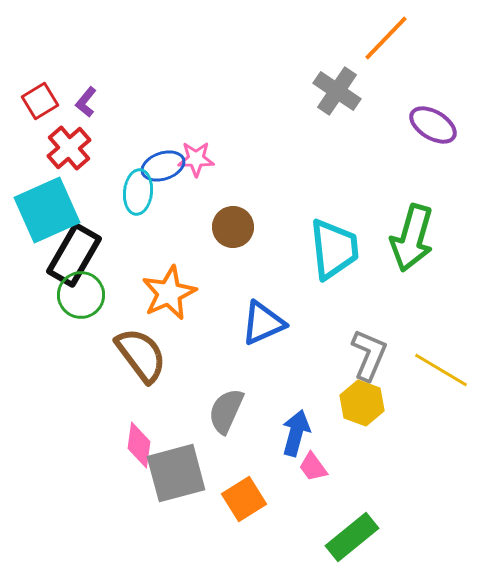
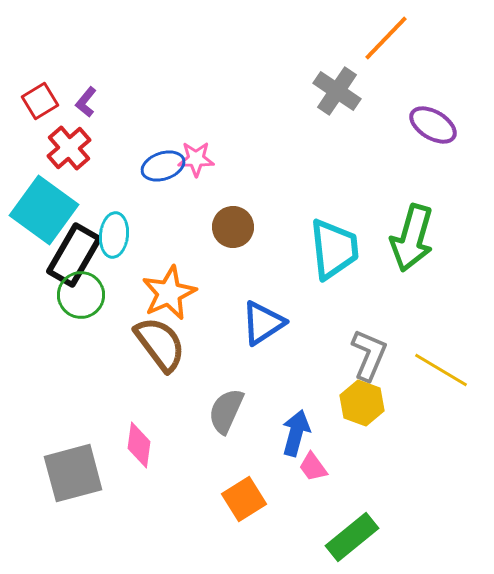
cyan ellipse: moved 24 px left, 43 px down
cyan square: moved 3 px left; rotated 30 degrees counterclockwise
blue triangle: rotated 9 degrees counterclockwise
brown semicircle: moved 19 px right, 11 px up
gray square: moved 103 px left
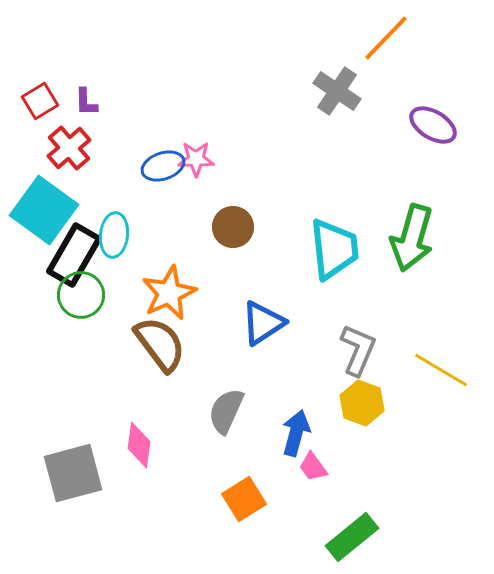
purple L-shape: rotated 40 degrees counterclockwise
gray L-shape: moved 11 px left, 5 px up
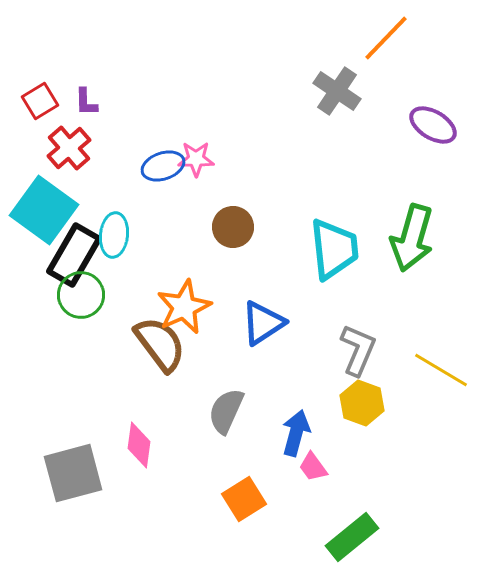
orange star: moved 15 px right, 14 px down
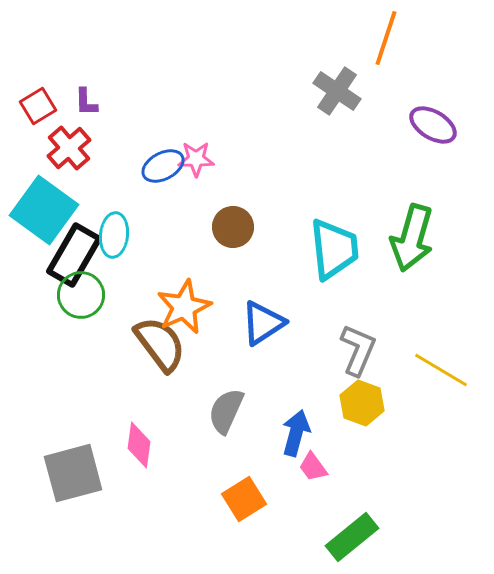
orange line: rotated 26 degrees counterclockwise
red square: moved 2 px left, 5 px down
blue ellipse: rotated 9 degrees counterclockwise
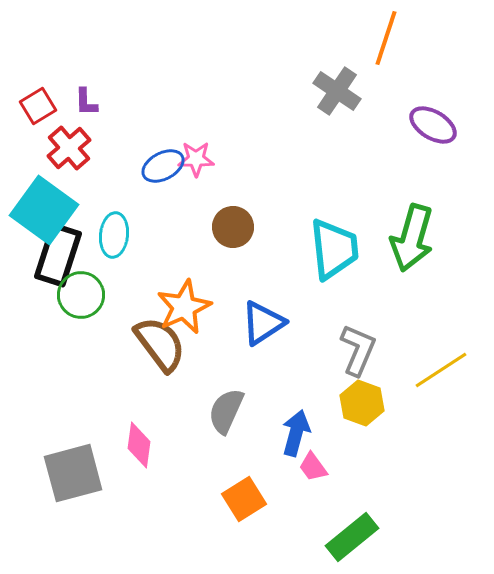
black rectangle: moved 16 px left; rotated 12 degrees counterclockwise
yellow line: rotated 64 degrees counterclockwise
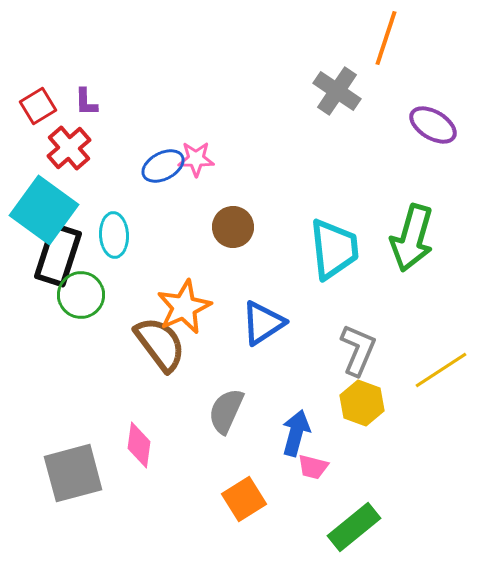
cyan ellipse: rotated 9 degrees counterclockwise
pink trapezoid: rotated 40 degrees counterclockwise
green rectangle: moved 2 px right, 10 px up
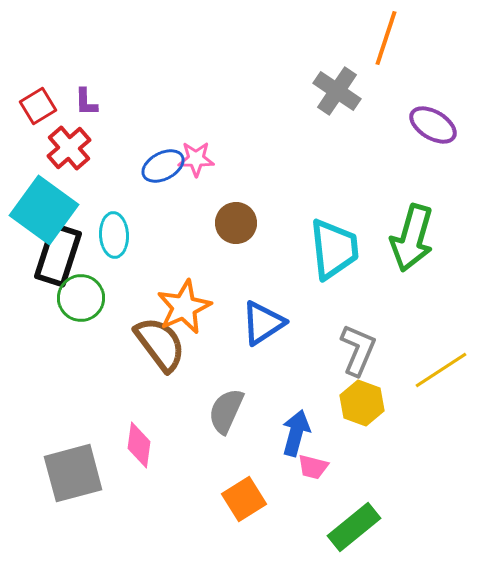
brown circle: moved 3 px right, 4 px up
green circle: moved 3 px down
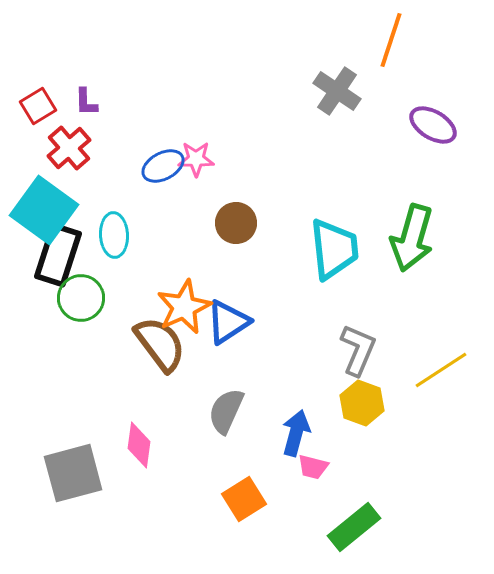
orange line: moved 5 px right, 2 px down
blue triangle: moved 35 px left, 1 px up
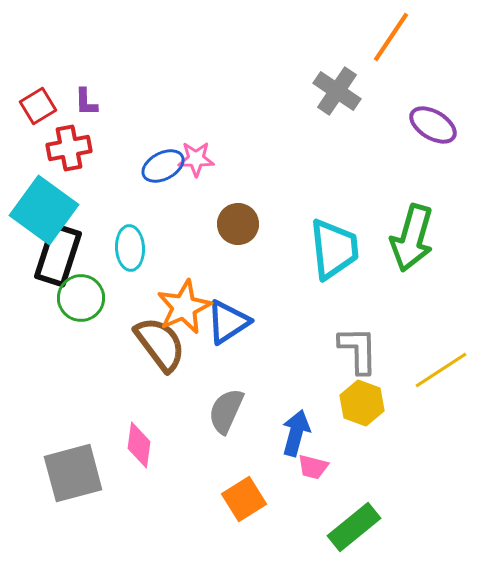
orange line: moved 3 px up; rotated 16 degrees clockwise
red cross: rotated 30 degrees clockwise
brown circle: moved 2 px right, 1 px down
cyan ellipse: moved 16 px right, 13 px down
gray L-shape: rotated 24 degrees counterclockwise
